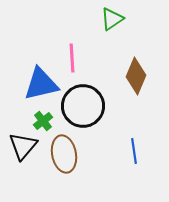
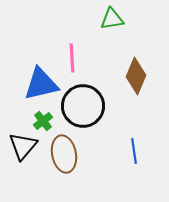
green triangle: rotated 25 degrees clockwise
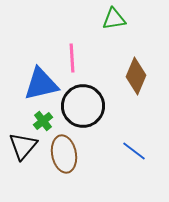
green triangle: moved 2 px right
blue line: rotated 45 degrees counterclockwise
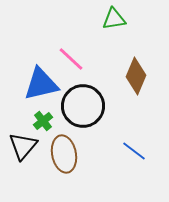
pink line: moved 1 px left, 1 px down; rotated 44 degrees counterclockwise
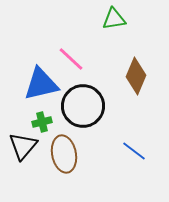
green cross: moved 1 px left, 1 px down; rotated 24 degrees clockwise
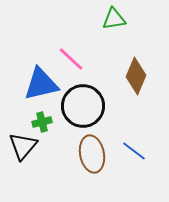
brown ellipse: moved 28 px right
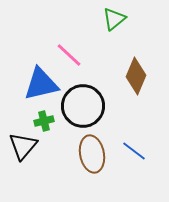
green triangle: rotated 30 degrees counterclockwise
pink line: moved 2 px left, 4 px up
green cross: moved 2 px right, 1 px up
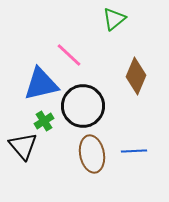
green cross: rotated 18 degrees counterclockwise
black triangle: rotated 20 degrees counterclockwise
blue line: rotated 40 degrees counterclockwise
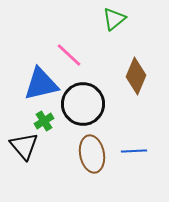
black circle: moved 2 px up
black triangle: moved 1 px right
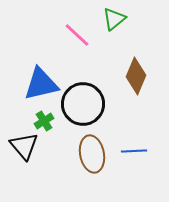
pink line: moved 8 px right, 20 px up
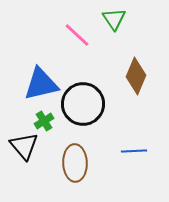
green triangle: rotated 25 degrees counterclockwise
brown ellipse: moved 17 px left, 9 px down; rotated 9 degrees clockwise
